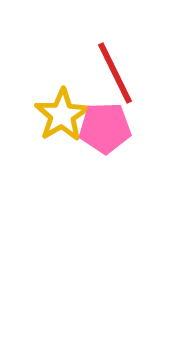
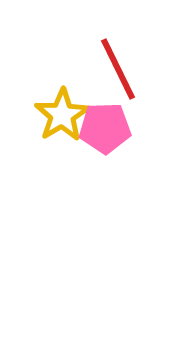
red line: moved 3 px right, 4 px up
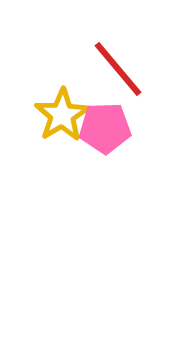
red line: rotated 14 degrees counterclockwise
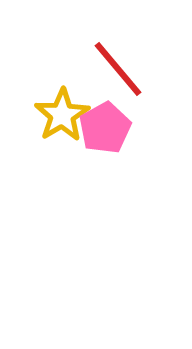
pink pentagon: rotated 27 degrees counterclockwise
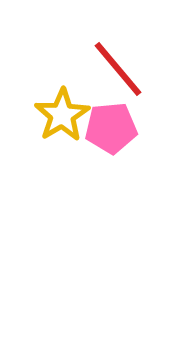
pink pentagon: moved 6 px right; rotated 24 degrees clockwise
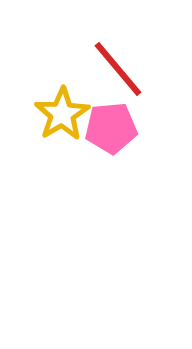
yellow star: moved 1 px up
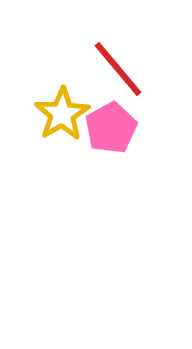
pink pentagon: rotated 24 degrees counterclockwise
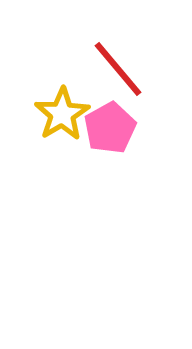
pink pentagon: moved 1 px left
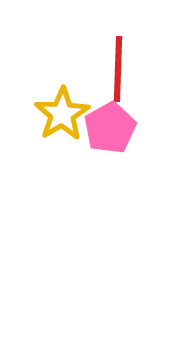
red line: rotated 42 degrees clockwise
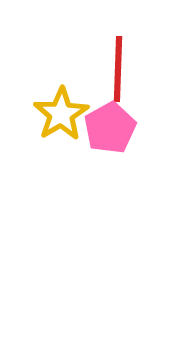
yellow star: moved 1 px left
